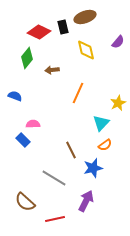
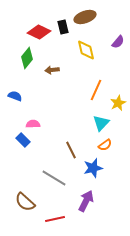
orange line: moved 18 px right, 3 px up
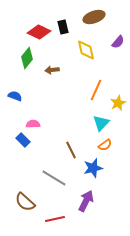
brown ellipse: moved 9 px right
